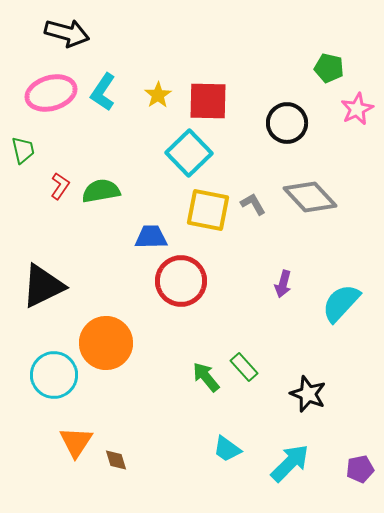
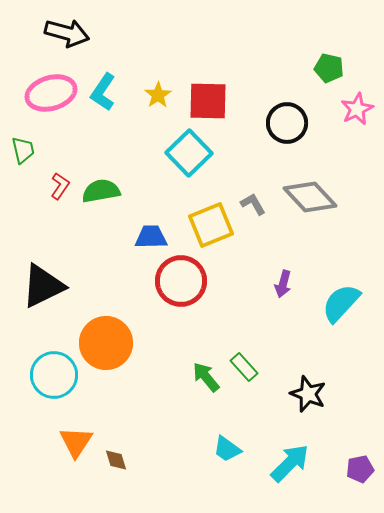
yellow square: moved 3 px right, 15 px down; rotated 33 degrees counterclockwise
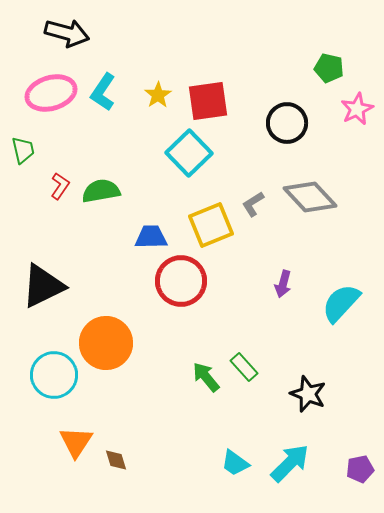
red square: rotated 9 degrees counterclockwise
gray L-shape: rotated 92 degrees counterclockwise
cyan trapezoid: moved 8 px right, 14 px down
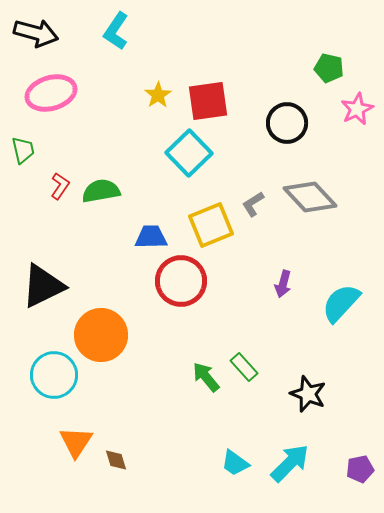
black arrow: moved 31 px left
cyan L-shape: moved 13 px right, 61 px up
orange circle: moved 5 px left, 8 px up
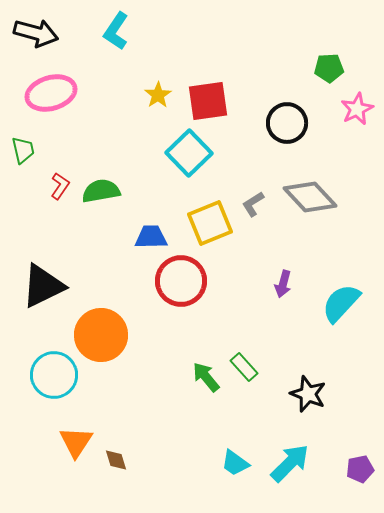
green pentagon: rotated 16 degrees counterclockwise
yellow square: moved 1 px left, 2 px up
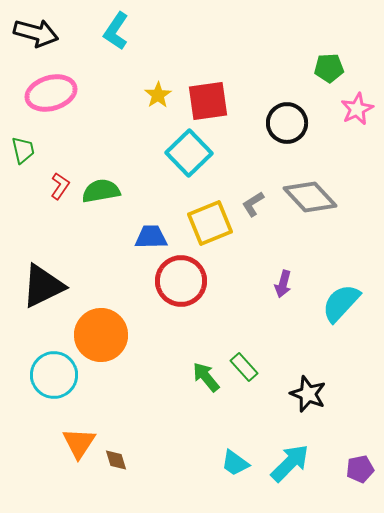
orange triangle: moved 3 px right, 1 px down
